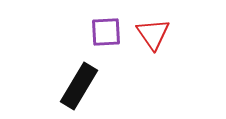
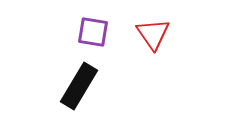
purple square: moved 13 px left; rotated 12 degrees clockwise
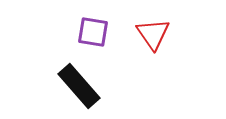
black rectangle: rotated 72 degrees counterclockwise
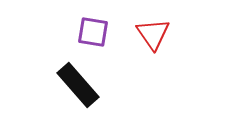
black rectangle: moved 1 px left, 1 px up
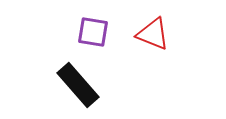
red triangle: rotated 33 degrees counterclockwise
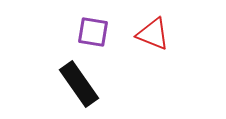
black rectangle: moved 1 px right, 1 px up; rotated 6 degrees clockwise
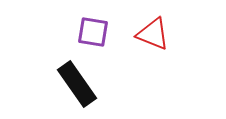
black rectangle: moved 2 px left
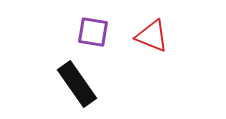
red triangle: moved 1 px left, 2 px down
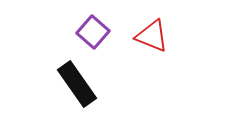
purple square: rotated 32 degrees clockwise
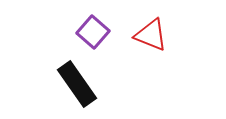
red triangle: moved 1 px left, 1 px up
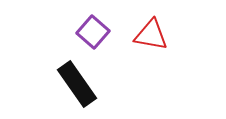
red triangle: rotated 12 degrees counterclockwise
